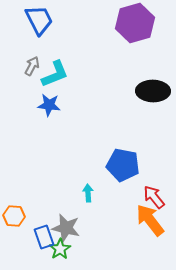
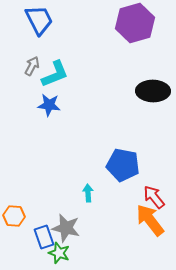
green star: moved 1 px left, 4 px down; rotated 20 degrees counterclockwise
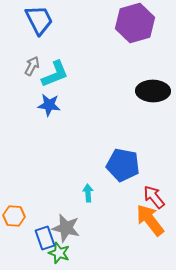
blue rectangle: moved 1 px right, 1 px down
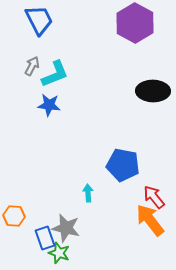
purple hexagon: rotated 15 degrees counterclockwise
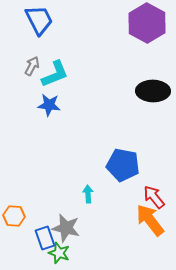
purple hexagon: moved 12 px right
cyan arrow: moved 1 px down
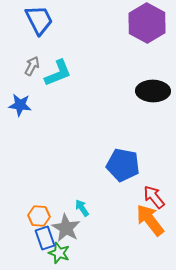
cyan L-shape: moved 3 px right, 1 px up
blue star: moved 29 px left
cyan arrow: moved 6 px left, 14 px down; rotated 30 degrees counterclockwise
orange hexagon: moved 25 px right
gray star: rotated 16 degrees clockwise
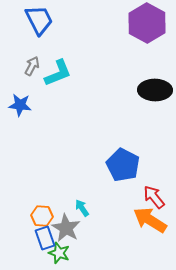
black ellipse: moved 2 px right, 1 px up
blue pentagon: rotated 16 degrees clockwise
orange hexagon: moved 3 px right
orange arrow: rotated 20 degrees counterclockwise
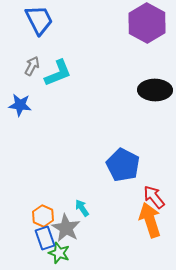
orange hexagon: moved 1 px right; rotated 20 degrees clockwise
orange arrow: rotated 40 degrees clockwise
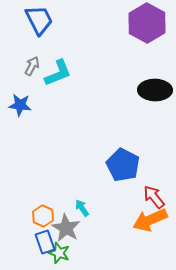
orange arrow: rotated 96 degrees counterclockwise
blue rectangle: moved 4 px down
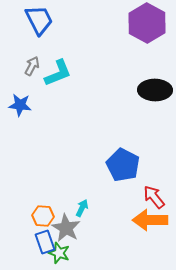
cyan arrow: rotated 60 degrees clockwise
orange hexagon: rotated 20 degrees counterclockwise
orange arrow: rotated 24 degrees clockwise
